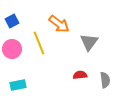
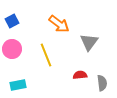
yellow line: moved 7 px right, 12 px down
gray semicircle: moved 3 px left, 3 px down
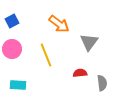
red semicircle: moved 2 px up
cyan rectangle: rotated 14 degrees clockwise
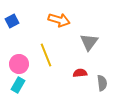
orange arrow: moved 4 px up; rotated 20 degrees counterclockwise
pink circle: moved 7 px right, 15 px down
cyan rectangle: rotated 63 degrees counterclockwise
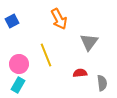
orange arrow: moved 1 px up; rotated 45 degrees clockwise
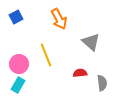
blue square: moved 4 px right, 4 px up
gray triangle: moved 2 px right; rotated 24 degrees counterclockwise
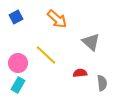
orange arrow: moved 2 px left; rotated 20 degrees counterclockwise
yellow line: rotated 25 degrees counterclockwise
pink circle: moved 1 px left, 1 px up
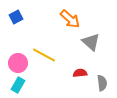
orange arrow: moved 13 px right
yellow line: moved 2 px left; rotated 15 degrees counterclockwise
